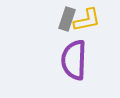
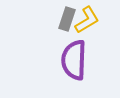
yellow L-shape: rotated 20 degrees counterclockwise
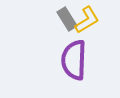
gray rectangle: rotated 50 degrees counterclockwise
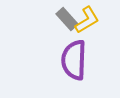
gray rectangle: rotated 10 degrees counterclockwise
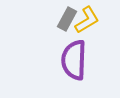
gray rectangle: rotated 70 degrees clockwise
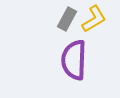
yellow L-shape: moved 7 px right, 1 px up
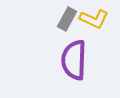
yellow L-shape: rotated 56 degrees clockwise
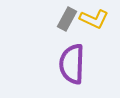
purple semicircle: moved 2 px left, 4 px down
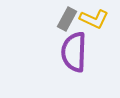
purple semicircle: moved 2 px right, 12 px up
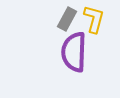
yellow L-shape: rotated 100 degrees counterclockwise
